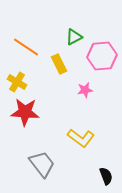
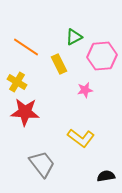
black semicircle: rotated 78 degrees counterclockwise
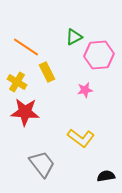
pink hexagon: moved 3 px left, 1 px up
yellow rectangle: moved 12 px left, 8 px down
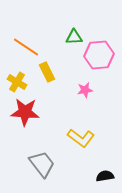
green triangle: rotated 24 degrees clockwise
black semicircle: moved 1 px left
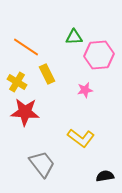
yellow rectangle: moved 2 px down
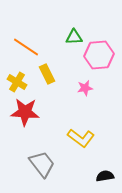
pink star: moved 2 px up
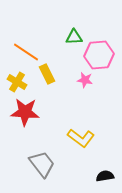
orange line: moved 5 px down
pink star: moved 8 px up; rotated 21 degrees clockwise
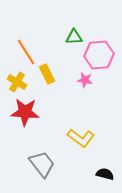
orange line: rotated 24 degrees clockwise
black semicircle: moved 2 px up; rotated 24 degrees clockwise
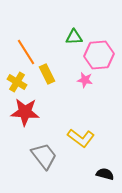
gray trapezoid: moved 2 px right, 8 px up
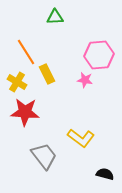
green triangle: moved 19 px left, 20 px up
